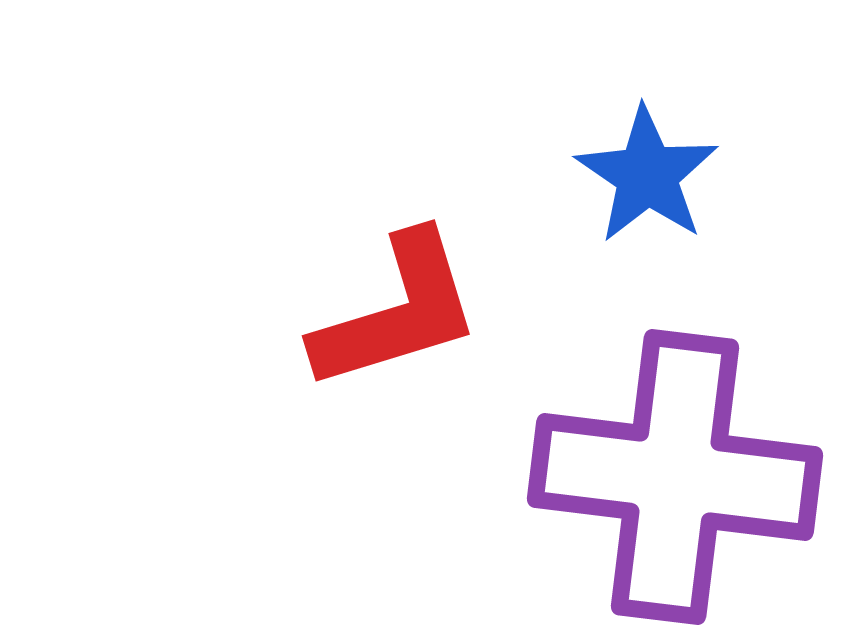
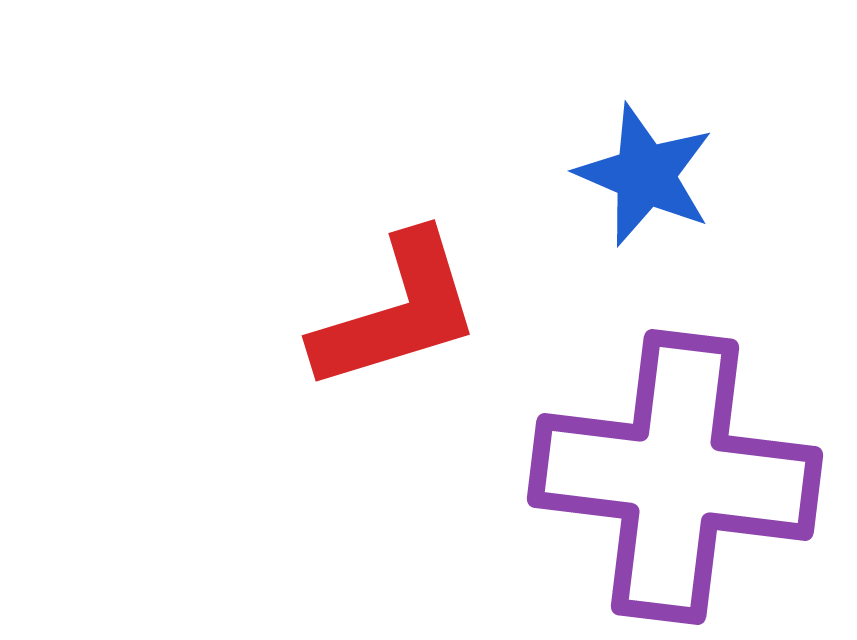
blue star: moved 2 px left; rotated 11 degrees counterclockwise
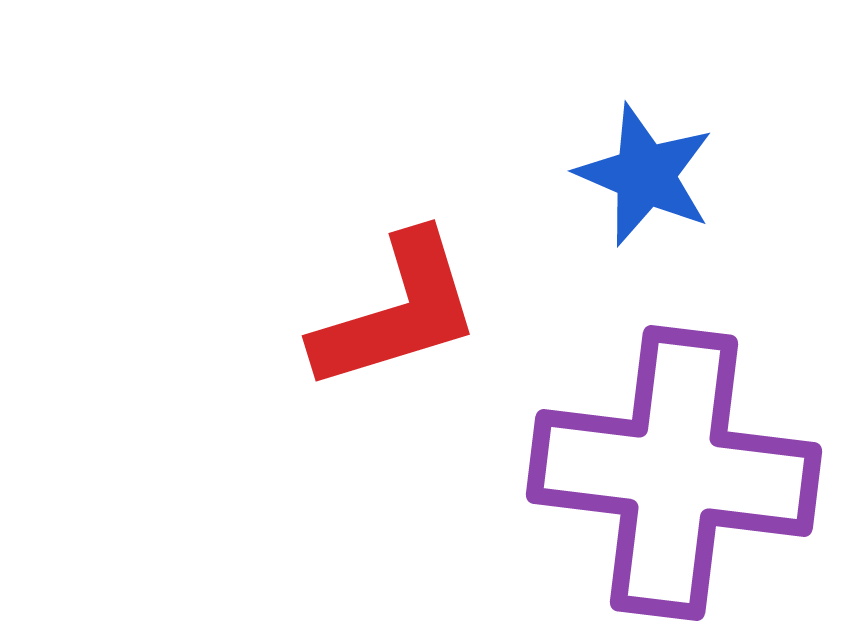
purple cross: moved 1 px left, 4 px up
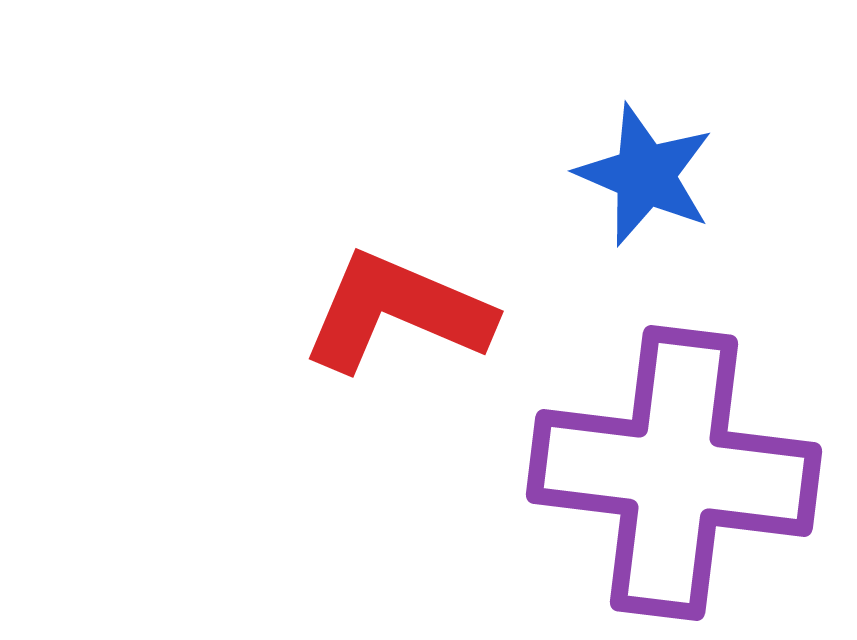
red L-shape: rotated 140 degrees counterclockwise
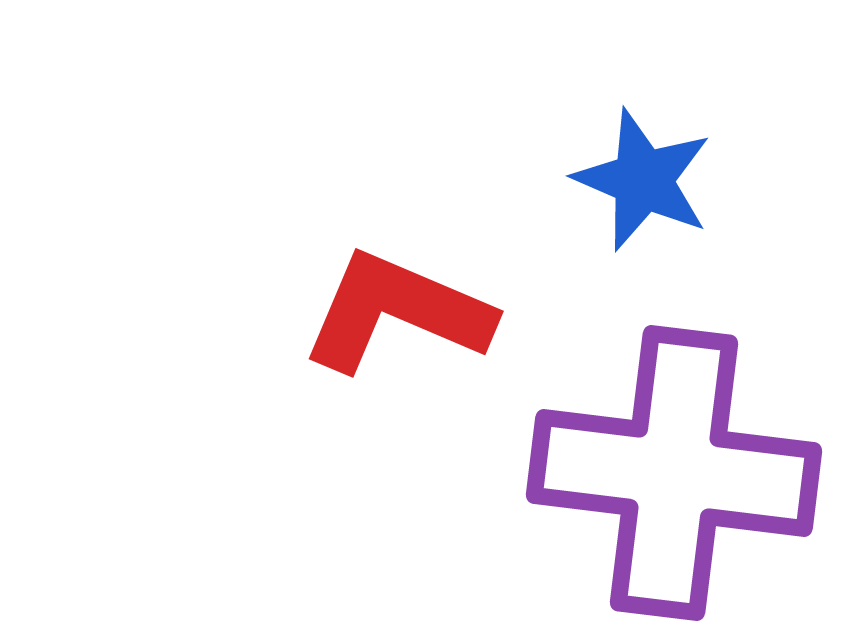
blue star: moved 2 px left, 5 px down
